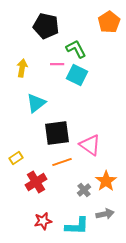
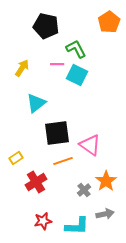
yellow arrow: rotated 24 degrees clockwise
orange line: moved 1 px right, 1 px up
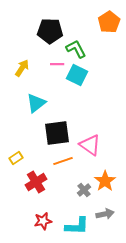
black pentagon: moved 4 px right, 5 px down; rotated 10 degrees counterclockwise
orange star: moved 1 px left
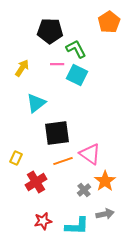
pink triangle: moved 9 px down
yellow rectangle: rotated 32 degrees counterclockwise
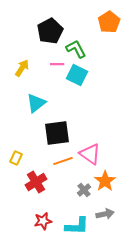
black pentagon: rotated 30 degrees counterclockwise
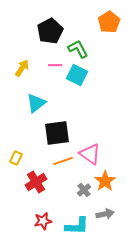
green L-shape: moved 2 px right
pink line: moved 2 px left, 1 px down
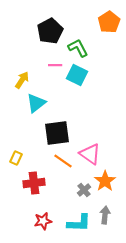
green L-shape: moved 1 px up
yellow arrow: moved 12 px down
orange line: rotated 54 degrees clockwise
red cross: moved 2 px left, 1 px down; rotated 25 degrees clockwise
gray arrow: moved 1 px down; rotated 72 degrees counterclockwise
cyan L-shape: moved 2 px right, 3 px up
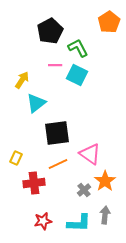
orange line: moved 5 px left, 3 px down; rotated 60 degrees counterclockwise
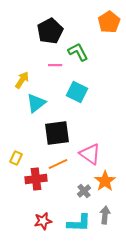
green L-shape: moved 4 px down
cyan square: moved 17 px down
red cross: moved 2 px right, 4 px up
gray cross: moved 1 px down
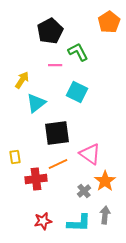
yellow rectangle: moved 1 px left, 1 px up; rotated 32 degrees counterclockwise
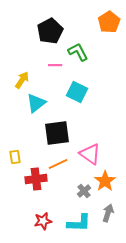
gray arrow: moved 3 px right, 2 px up; rotated 12 degrees clockwise
